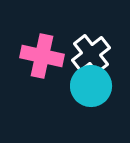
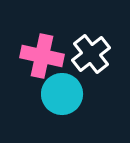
cyan circle: moved 29 px left, 8 px down
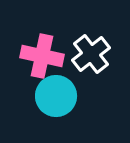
cyan circle: moved 6 px left, 2 px down
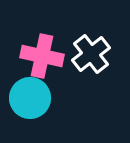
cyan circle: moved 26 px left, 2 px down
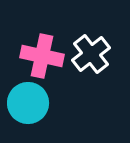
cyan circle: moved 2 px left, 5 px down
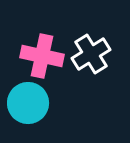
white cross: rotated 6 degrees clockwise
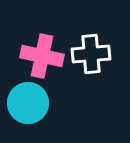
white cross: rotated 27 degrees clockwise
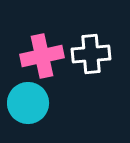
pink cross: rotated 24 degrees counterclockwise
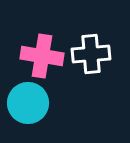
pink cross: rotated 21 degrees clockwise
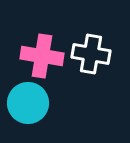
white cross: rotated 15 degrees clockwise
